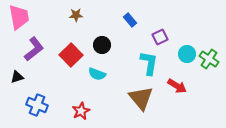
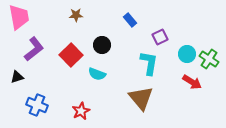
red arrow: moved 15 px right, 4 px up
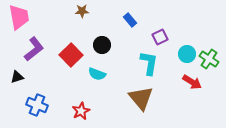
brown star: moved 6 px right, 4 px up
